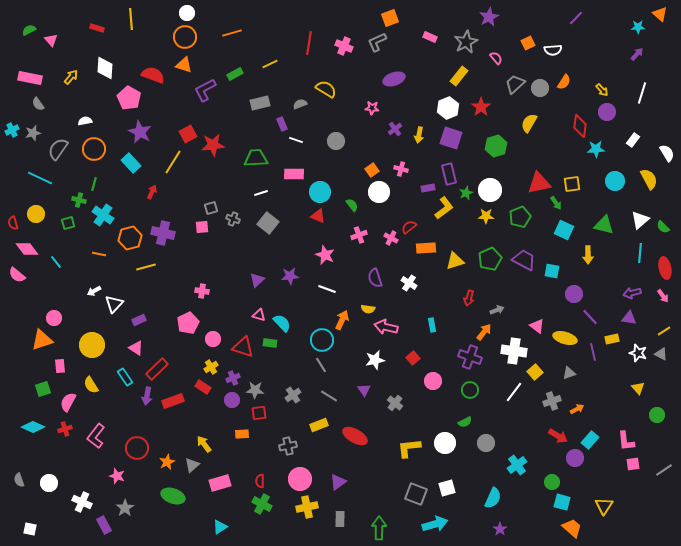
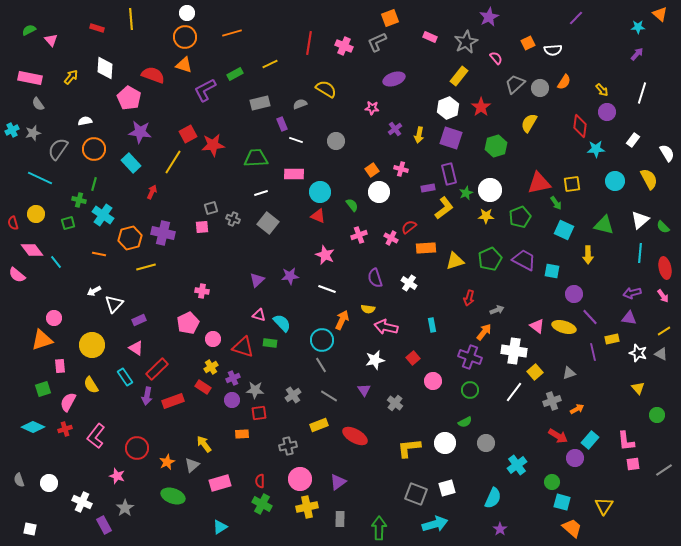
purple star at (140, 132): rotated 20 degrees counterclockwise
pink diamond at (27, 249): moved 5 px right, 1 px down
yellow ellipse at (565, 338): moved 1 px left, 11 px up
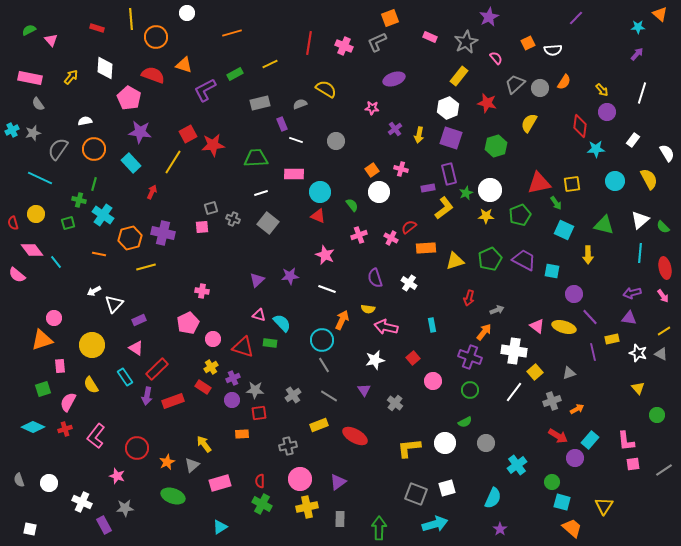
orange circle at (185, 37): moved 29 px left
red star at (481, 107): moved 6 px right, 4 px up; rotated 24 degrees counterclockwise
green pentagon at (520, 217): moved 2 px up
gray line at (321, 365): moved 3 px right
gray star at (125, 508): rotated 30 degrees clockwise
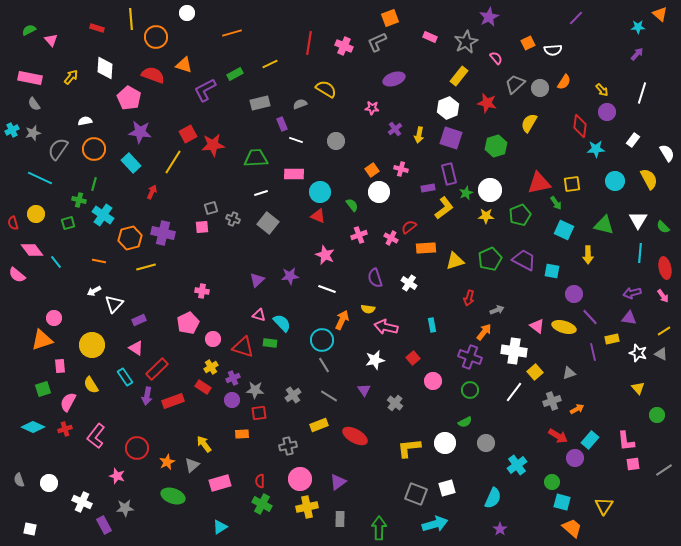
gray semicircle at (38, 104): moved 4 px left
white triangle at (640, 220): moved 2 px left; rotated 18 degrees counterclockwise
orange line at (99, 254): moved 7 px down
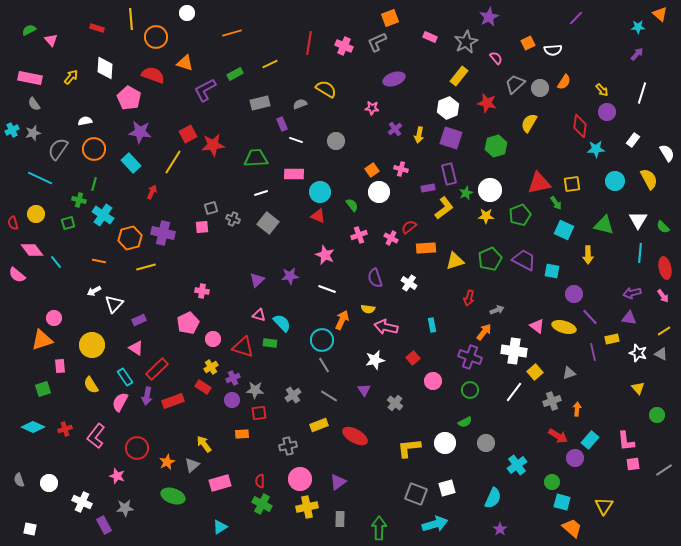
orange triangle at (184, 65): moved 1 px right, 2 px up
pink semicircle at (68, 402): moved 52 px right
orange arrow at (577, 409): rotated 56 degrees counterclockwise
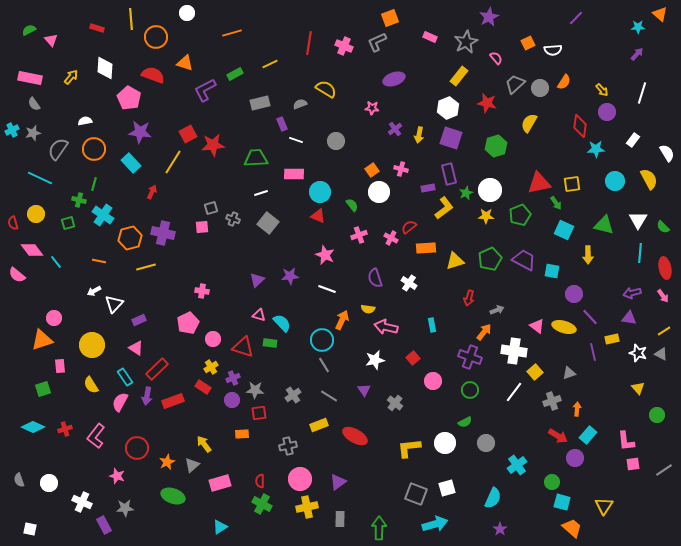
cyan rectangle at (590, 440): moved 2 px left, 5 px up
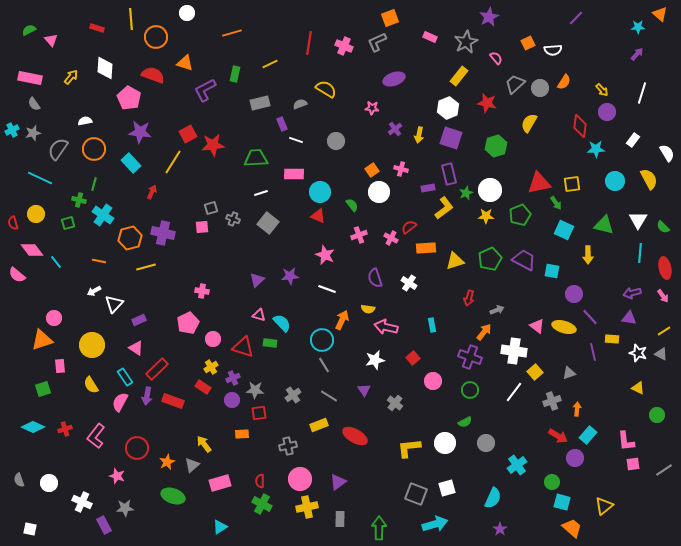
green rectangle at (235, 74): rotated 49 degrees counterclockwise
yellow rectangle at (612, 339): rotated 16 degrees clockwise
yellow triangle at (638, 388): rotated 24 degrees counterclockwise
red rectangle at (173, 401): rotated 40 degrees clockwise
yellow triangle at (604, 506): rotated 18 degrees clockwise
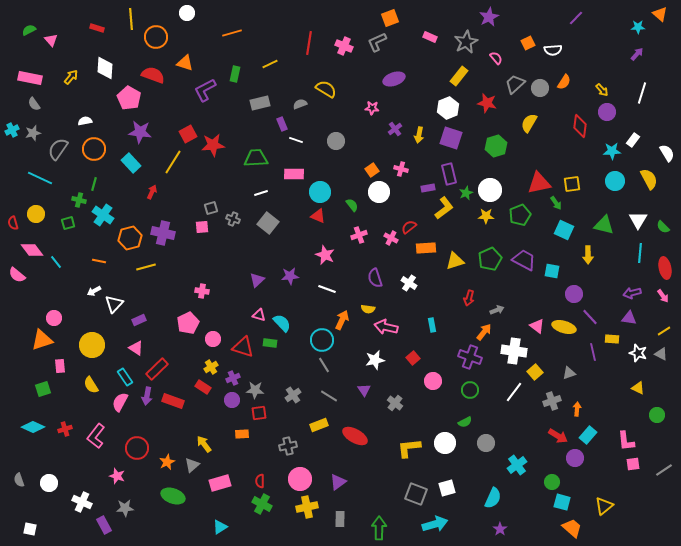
cyan star at (596, 149): moved 16 px right, 2 px down
